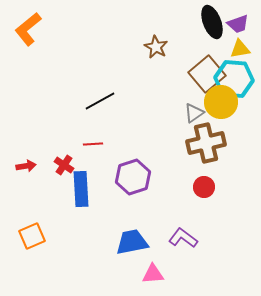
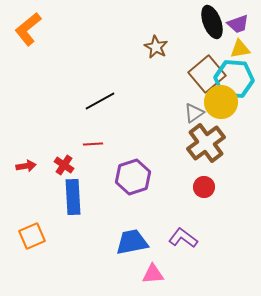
brown cross: rotated 24 degrees counterclockwise
blue rectangle: moved 8 px left, 8 px down
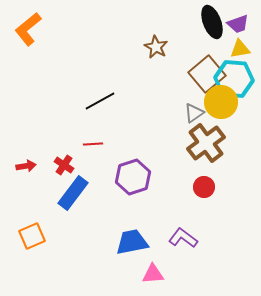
blue rectangle: moved 4 px up; rotated 40 degrees clockwise
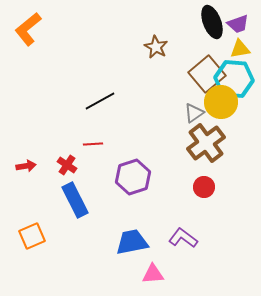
red cross: moved 3 px right
blue rectangle: moved 2 px right, 7 px down; rotated 64 degrees counterclockwise
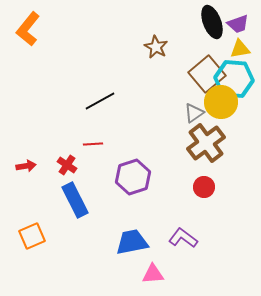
orange L-shape: rotated 12 degrees counterclockwise
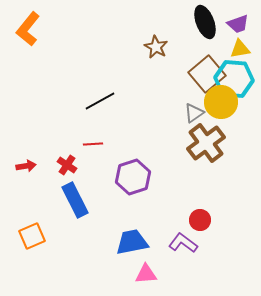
black ellipse: moved 7 px left
red circle: moved 4 px left, 33 px down
purple L-shape: moved 5 px down
pink triangle: moved 7 px left
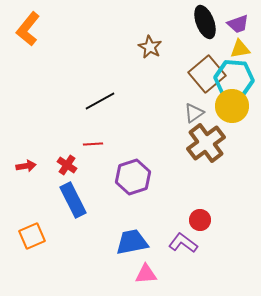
brown star: moved 6 px left
yellow circle: moved 11 px right, 4 px down
blue rectangle: moved 2 px left
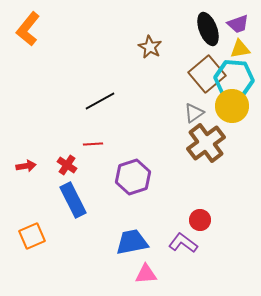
black ellipse: moved 3 px right, 7 px down
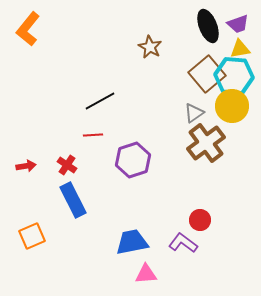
black ellipse: moved 3 px up
cyan hexagon: moved 3 px up
red line: moved 9 px up
purple hexagon: moved 17 px up
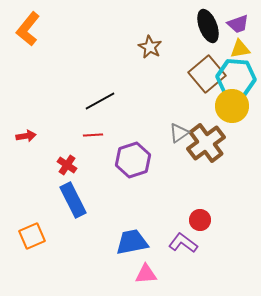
cyan hexagon: moved 2 px right, 2 px down
gray triangle: moved 15 px left, 20 px down
red arrow: moved 30 px up
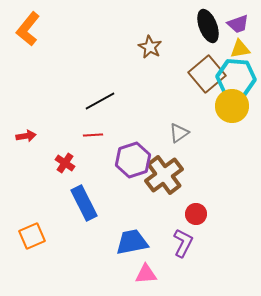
brown cross: moved 42 px left, 32 px down
red cross: moved 2 px left, 2 px up
blue rectangle: moved 11 px right, 3 px down
red circle: moved 4 px left, 6 px up
purple L-shape: rotated 80 degrees clockwise
